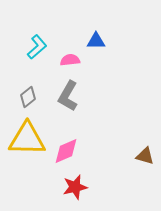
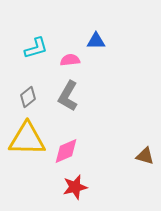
cyan L-shape: moved 1 px left, 1 px down; rotated 25 degrees clockwise
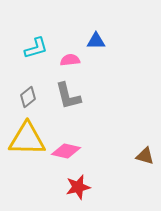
gray L-shape: rotated 44 degrees counterclockwise
pink diamond: rotated 36 degrees clockwise
red star: moved 3 px right
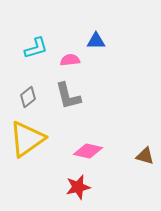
yellow triangle: rotated 36 degrees counterclockwise
pink diamond: moved 22 px right
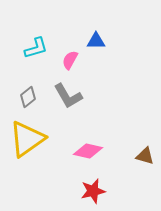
pink semicircle: rotated 54 degrees counterclockwise
gray L-shape: rotated 16 degrees counterclockwise
red star: moved 15 px right, 4 px down
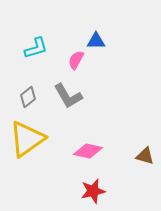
pink semicircle: moved 6 px right
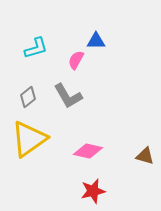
yellow triangle: moved 2 px right
